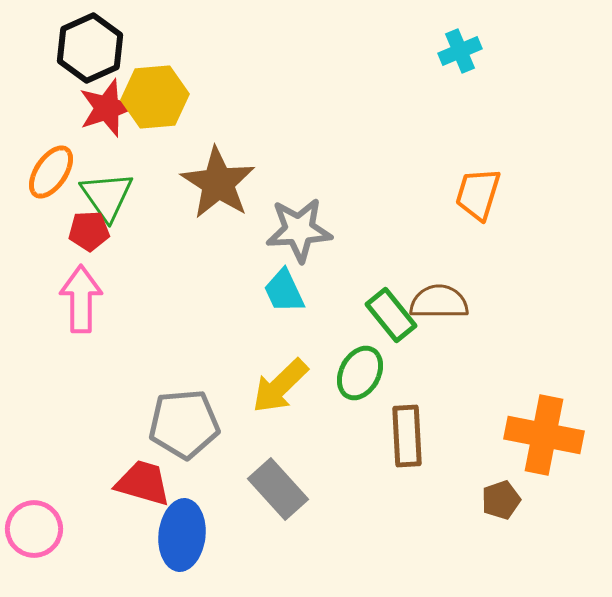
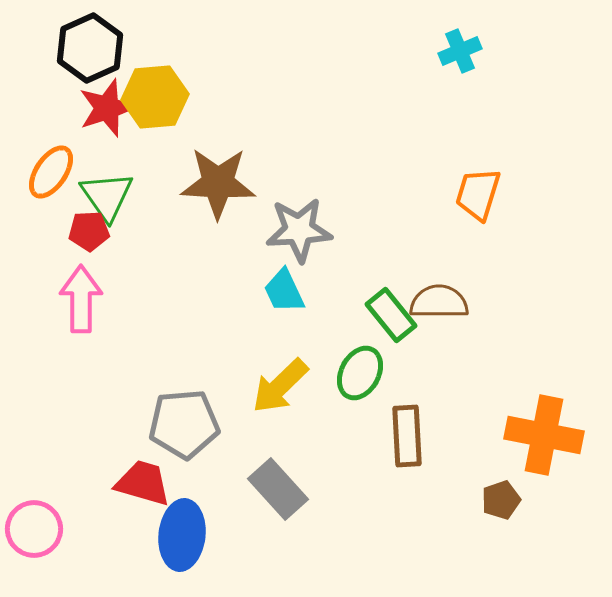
brown star: rotated 30 degrees counterclockwise
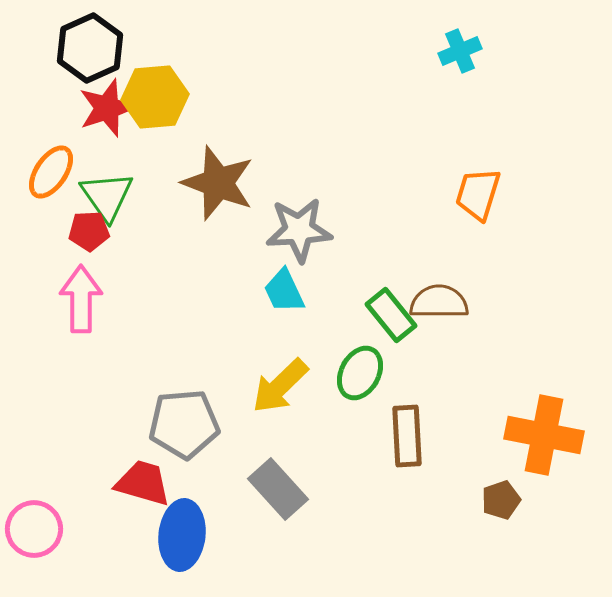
brown star: rotated 18 degrees clockwise
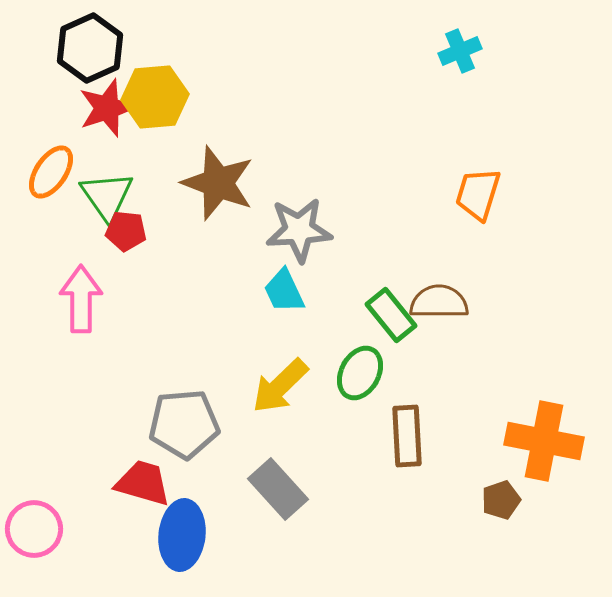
red pentagon: moved 37 px right; rotated 9 degrees clockwise
orange cross: moved 6 px down
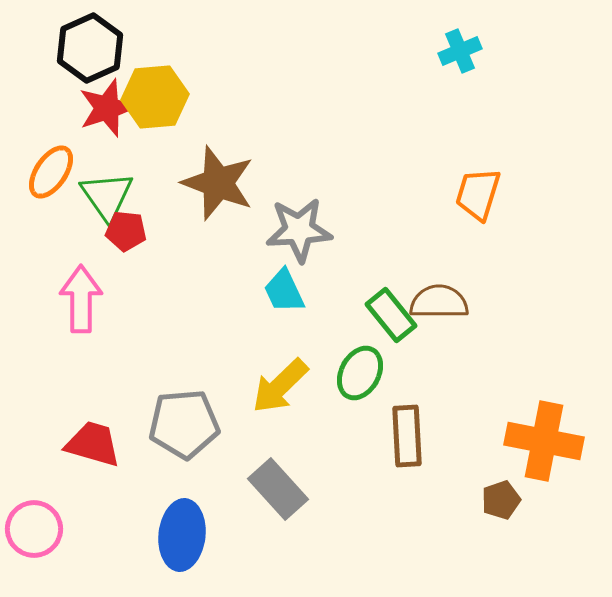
red trapezoid: moved 50 px left, 39 px up
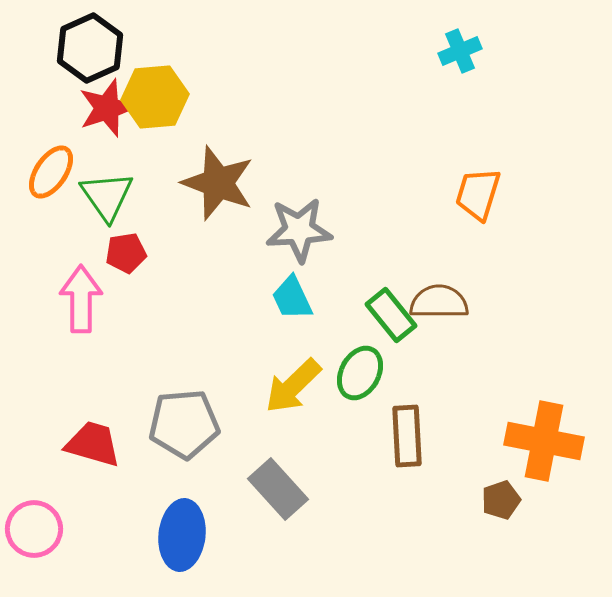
red pentagon: moved 22 px down; rotated 15 degrees counterclockwise
cyan trapezoid: moved 8 px right, 7 px down
yellow arrow: moved 13 px right
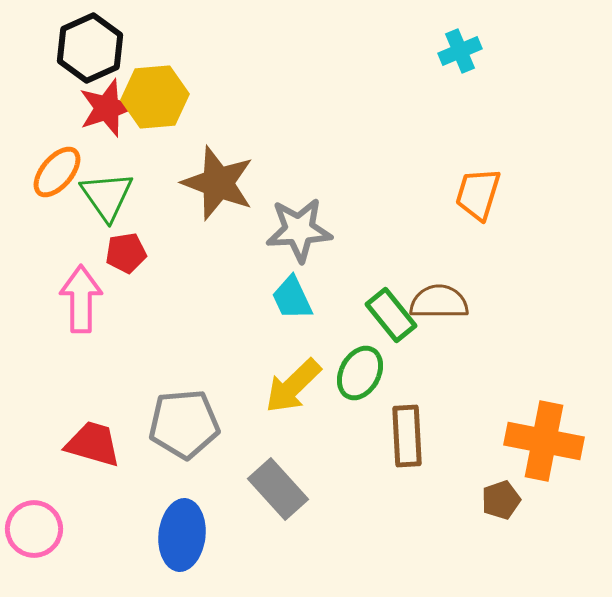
orange ellipse: moved 6 px right; rotated 6 degrees clockwise
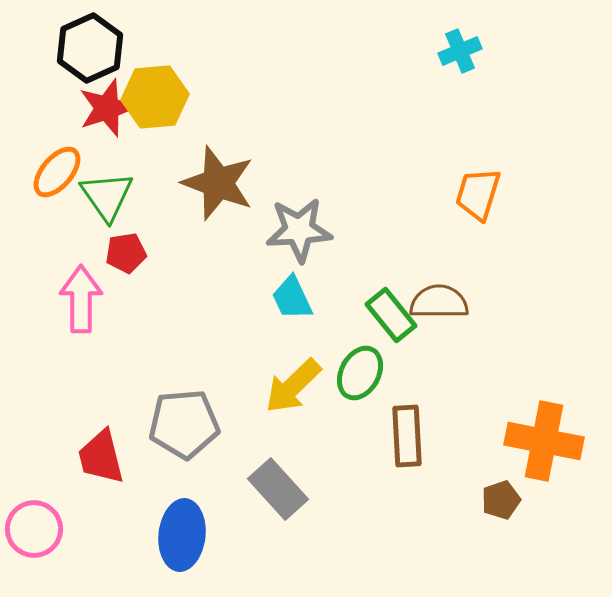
red trapezoid: moved 8 px right, 13 px down; rotated 120 degrees counterclockwise
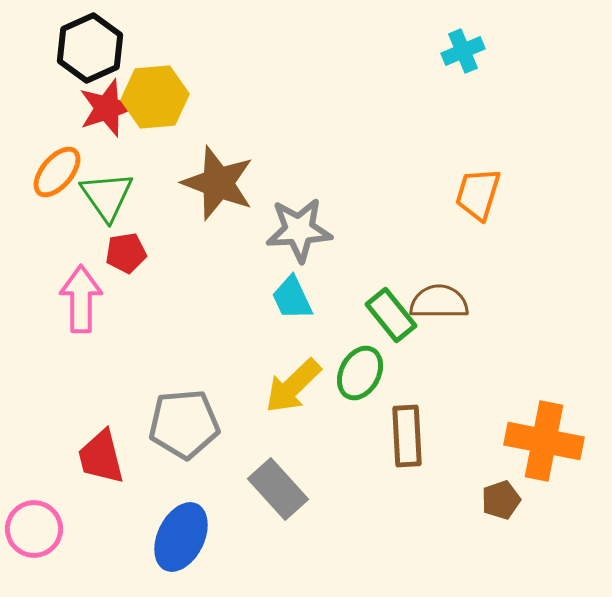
cyan cross: moved 3 px right
blue ellipse: moved 1 px left, 2 px down; rotated 20 degrees clockwise
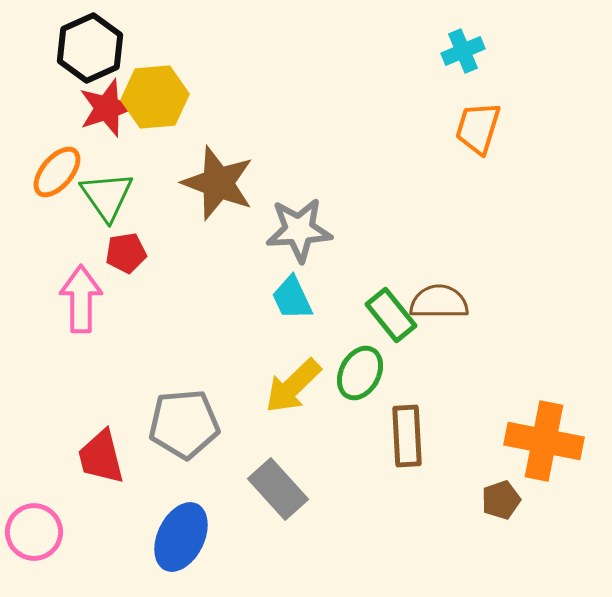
orange trapezoid: moved 66 px up
pink circle: moved 3 px down
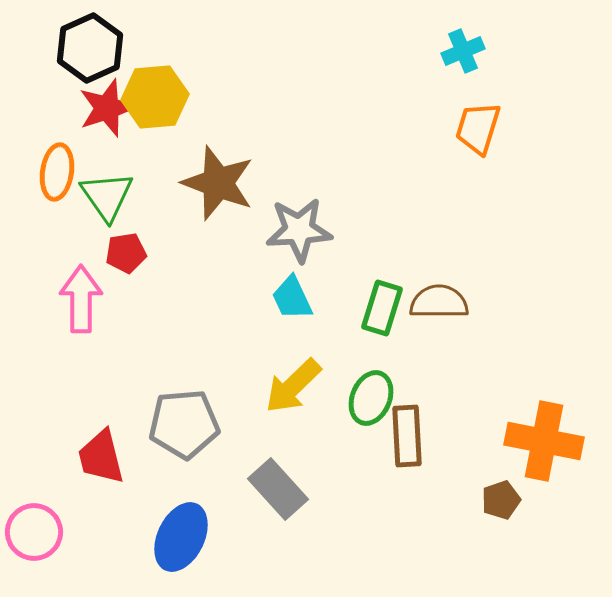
orange ellipse: rotated 32 degrees counterclockwise
green rectangle: moved 9 px left, 7 px up; rotated 56 degrees clockwise
green ellipse: moved 11 px right, 25 px down; rotated 6 degrees counterclockwise
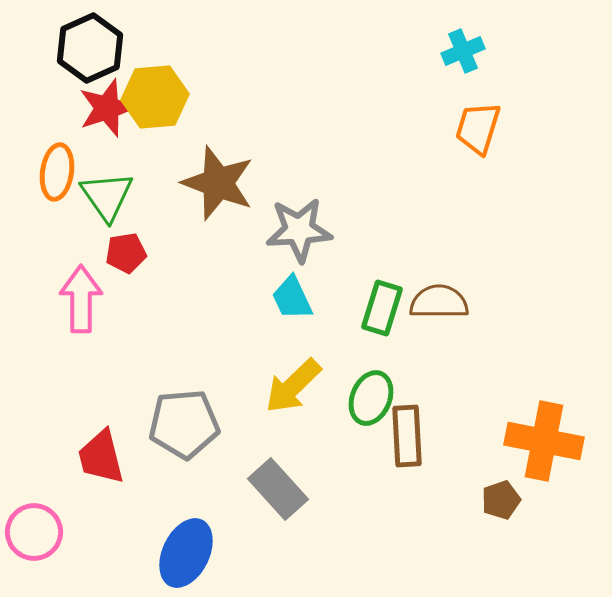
blue ellipse: moved 5 px right, 16 px down
